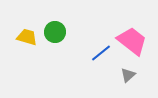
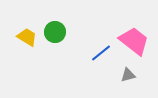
yellow trapezoid: rotated 15 degrees clockwise
pink trapezoid: moved 2 px right
gray triangle: rotated 28 degrees clockwise
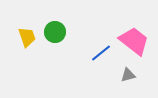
yellow trapezoid: rotated 40 degrees clockwise
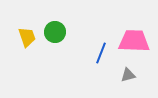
pink trapezoid: rotated 36 degrees counterclockwise
blue line: rotated 30 degrees counterclockwise
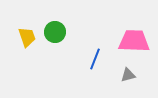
blue line: moved 6 px left, 6 px down
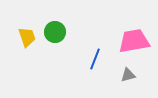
pink trapezoid: rotated 12 degrees counterclockwise
